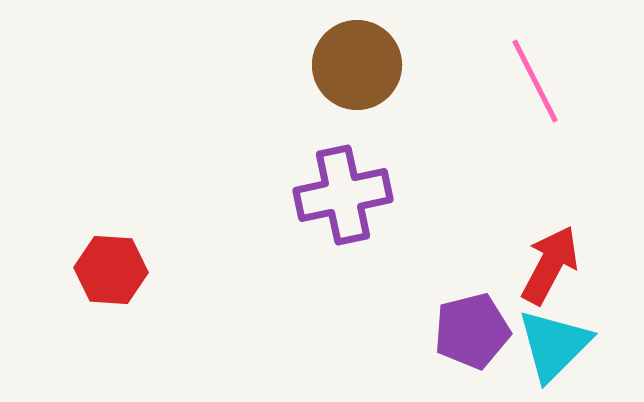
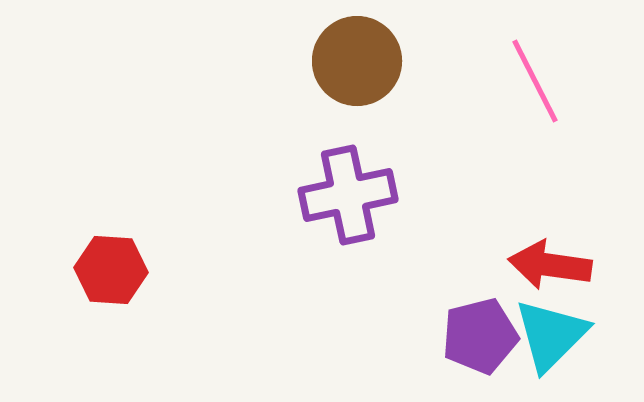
brown circle: moved 4 px up
purple cross: moved 5 px right
red arrow: rotated 110 degrees counterclockwise
purple pentagon: moved 8 px right, 5 px down
cyan triangle: moved 3 px left, 10 px up
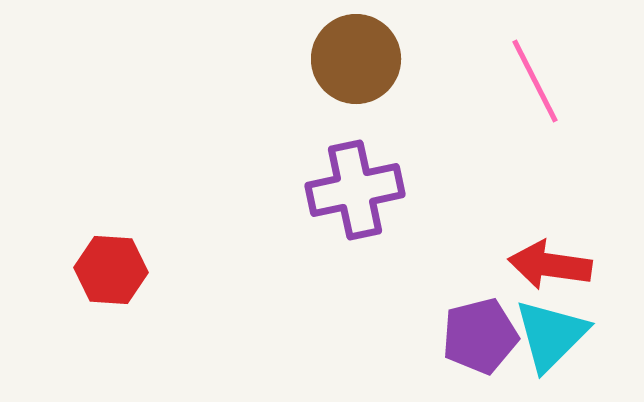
brown circle: moved 1 px left, 2 px up
purple cross: moved 7 px right, 5 px up
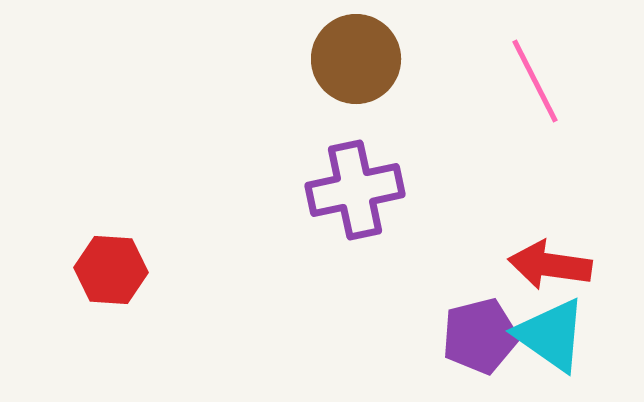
cyan triangle: rotated 40 degrees counterclockwise
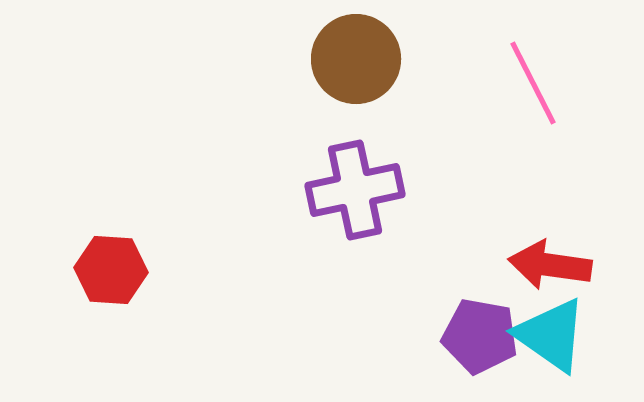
pink line: moved 2 px left, 2 px down
purple pentagon: rotated 24 degrees clockwise
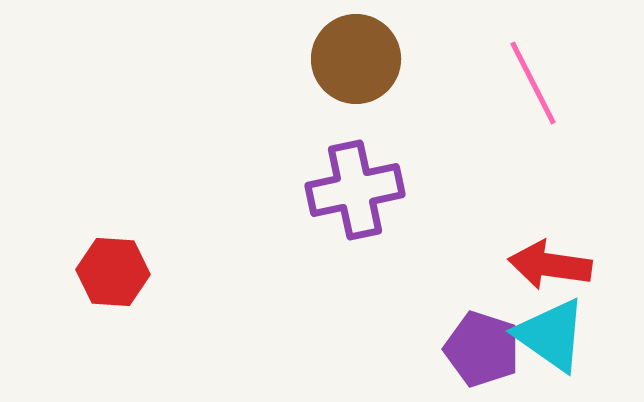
red hexagon: moved 2 px right, 2 px down
purple pentagon: moved 2 px right, 13 px down; rotated 8 degrees clockwise
